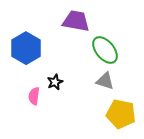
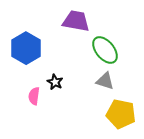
black star: rotated 21 degrees counterclockwise
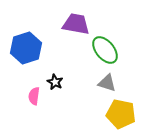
purple trapezoid: moved 3 px down
blue hexagon: rotated 12 degrees clockwise
gray triangle: moved 2 px right, 2 px down
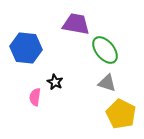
blue hexagon: rotated 24 degrees clockwise
pink semicircle: moved 1 px right, 1 px down
yellow pentagon: rotated 16 degrees clockwise
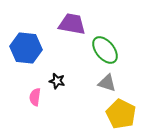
purple trapezoid: moved 4 px left
black star: moved 2 px right, 1 px up; rotated 14 degrees counterclockwise
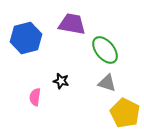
blue hexagon: moved 10 px up; rotated 20 degrees counterclockwise
black star: moved 4 px right
yellow pentagon: moved 4 px right, 1 px up
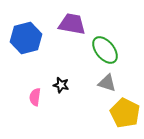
black star: moved 4 px down
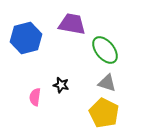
yellow pentagon: moved 21 px left
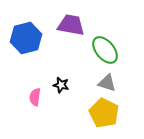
purple trapezoid: moved 1 px left, 1 px down
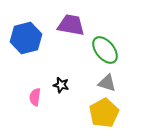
yellow pentagon: rotated 16 degrees clockwise
